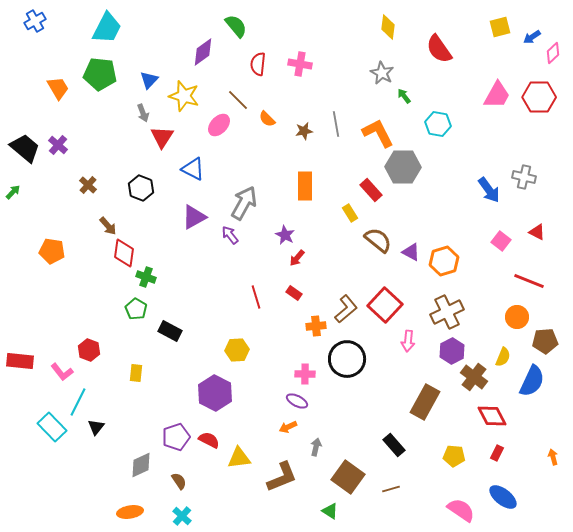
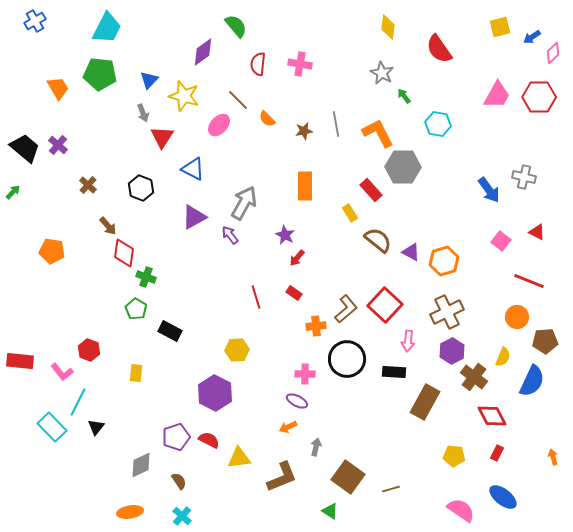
black rectangle at (394, 445): moved 73 px up; rotated 45 degrees counterclockwise
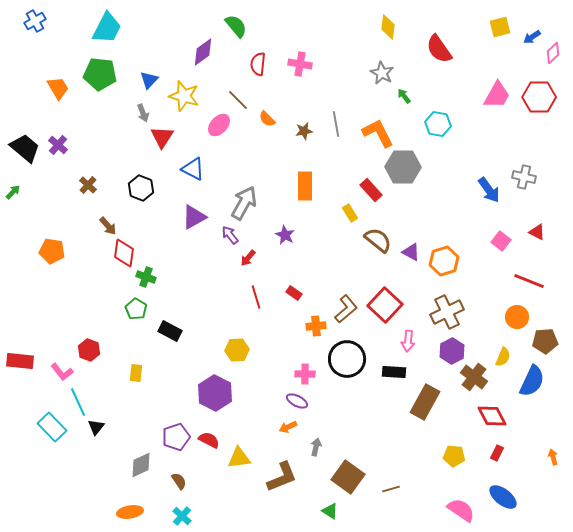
red arrow at (297, 258): moved 49 px left
cyan line at (78, 402): rotated 52 degrees counterclockwise
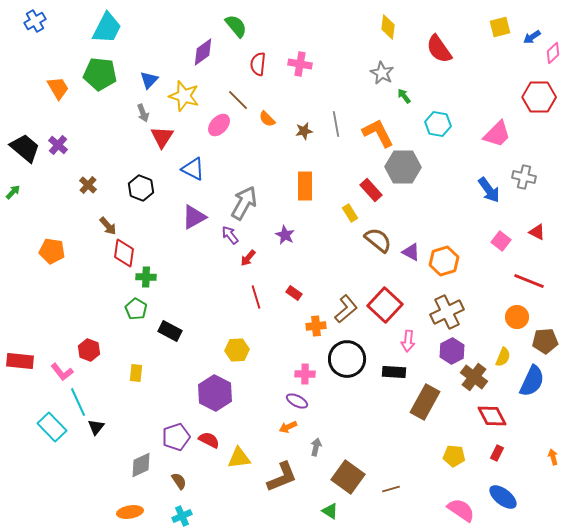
pink trapezoid at (497, 95): moved 39 px down; rotated 16 degrees clockwise
green cross at (146, 277): rotated 18 degrees counterclockwise
cyan cross at (182, 516): rotated 24 degrees clockwise
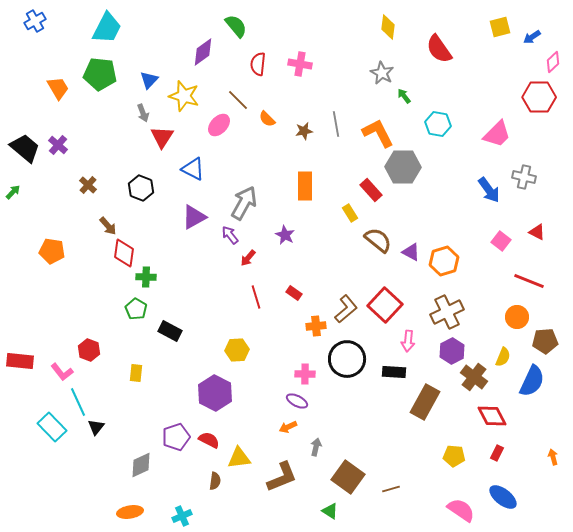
pink diamond at (553, 53): moved 9 px down
brown semicircle at (179, 481): moved 36 px right; rotated 42 degrees clockwise
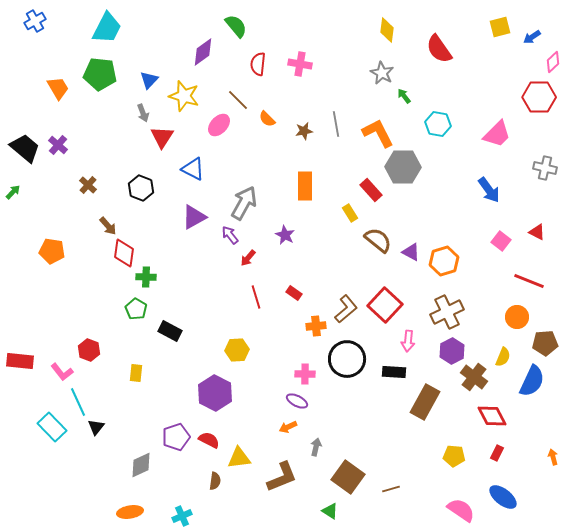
yellow diamond at (388, 27): moved 1 px left, 3 px down
gray cross at (524, 177): moved 21 px right, 9 px up
brown pentagon at (545, 341): moved 2 px down
